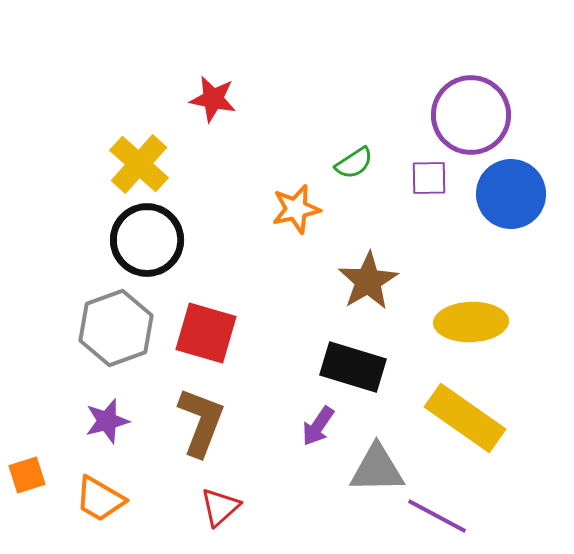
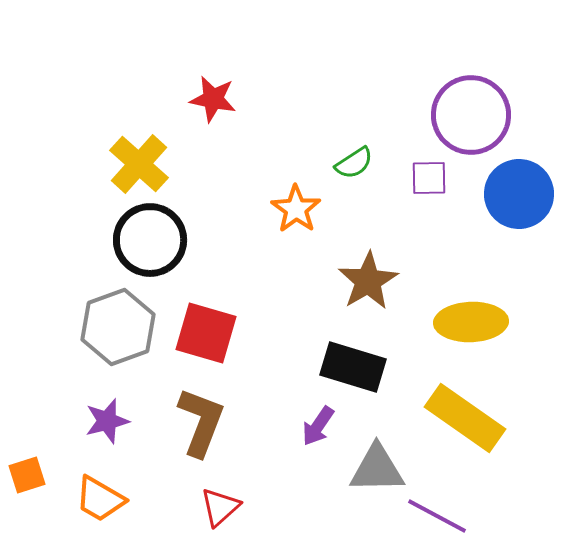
blue circle: moved 8 px right
orange star: rotated 24 degrees counterclockwise
black circle: moved 3 px right
gray hexagon: moved 2 px right, 1 px up
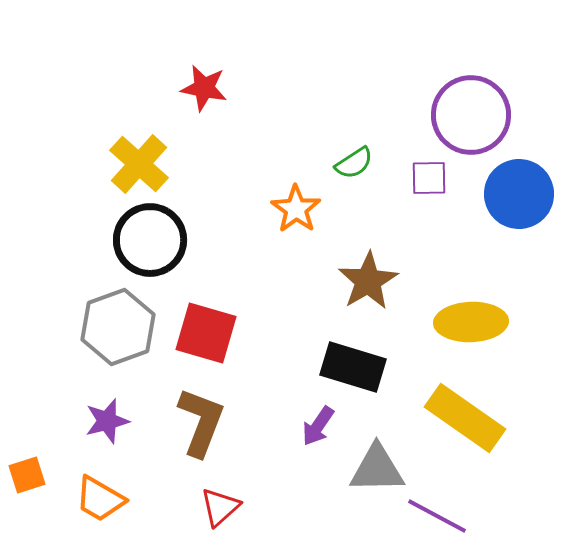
red star: moved 9 px left, 11 px up
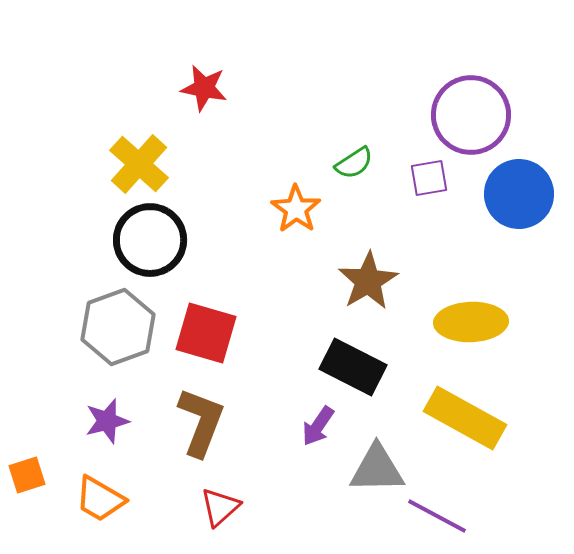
purple square: rotated 9 degrees counterclockwise
black rectangle: rotated 10 degrees clockwise
yellow rectangle: rotated 6 degrees counterclockwise
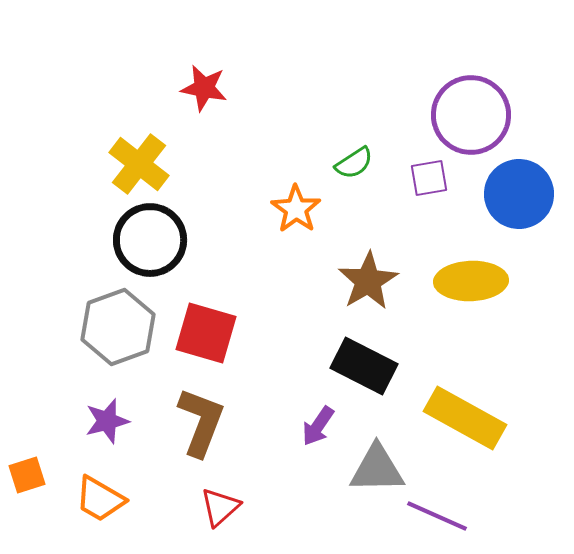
yellow cross: rotated 4 degrees counterclockwise
yellow ellipse: moved 41 px up
black rectangle: moved 11 px right, 1 px up
purple line: rotated 4 degrees counterclockwise
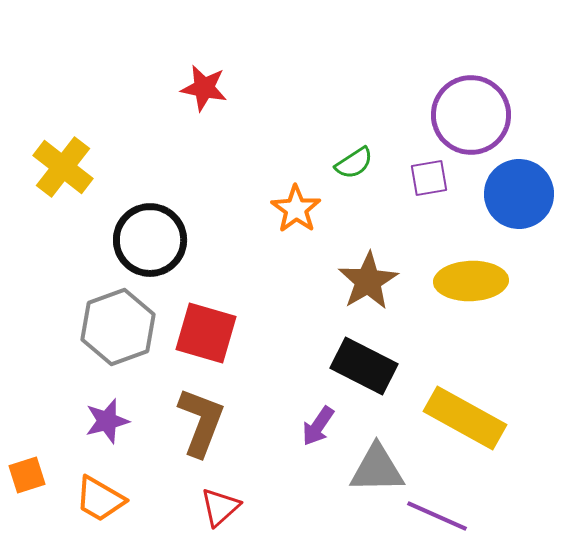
yellow cross: moved 76 px left, 3 px down
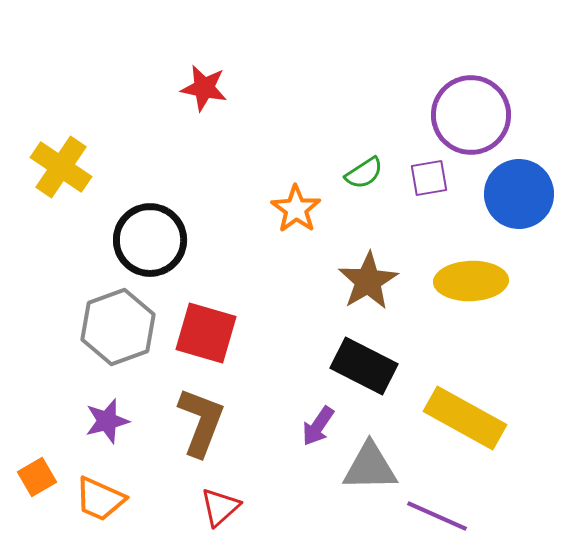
green semicircle: moved 10 px right, 10 px down
yellow cross: moved 2 px left; rotated 4 degrees counterclockwise
gray triangle: moved 7 px left, 2 px up
orange square: moved 10 px right, 2 px down; rotated 12 degrees counterclockwise
orange trapezoid: rotated 6 degrees counterclockwise
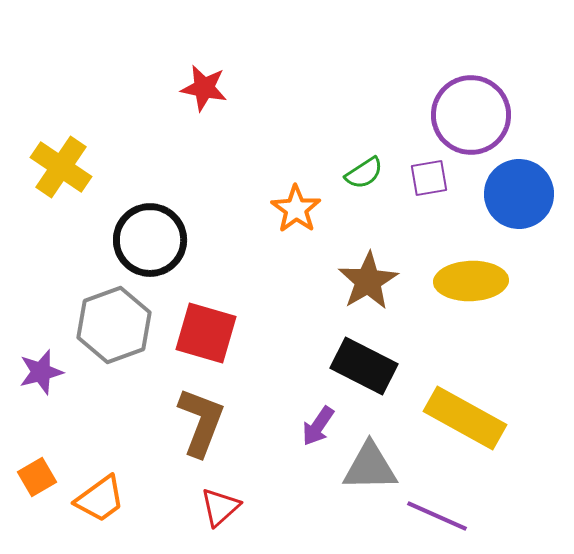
gray hexagon: moved 4 px left, 2 px up
purple star: moved 66 px left, 49 px up
orange trapezoid: rotated 60 degrees counterclockwise
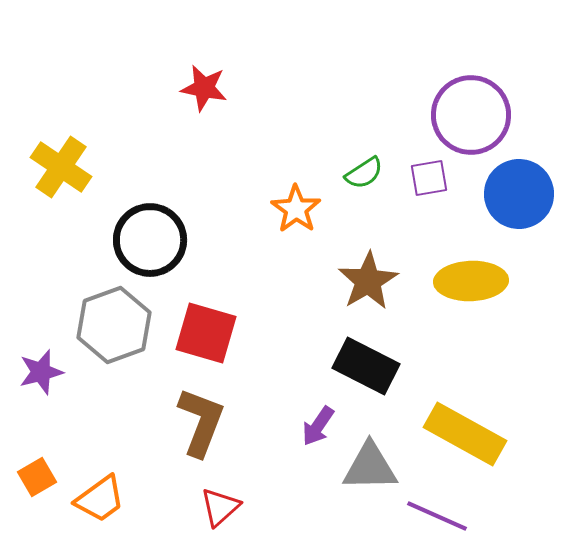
black rectangle: moved 2 px right
yellow rectangle: moved 16 px down
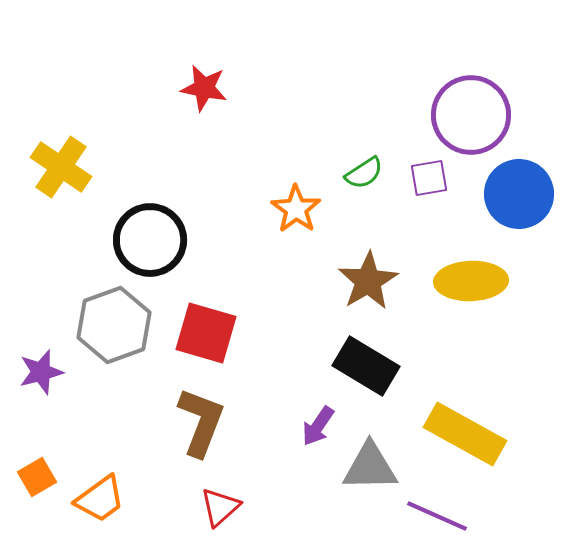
black rectangle: rotated 4 degrees clockwise
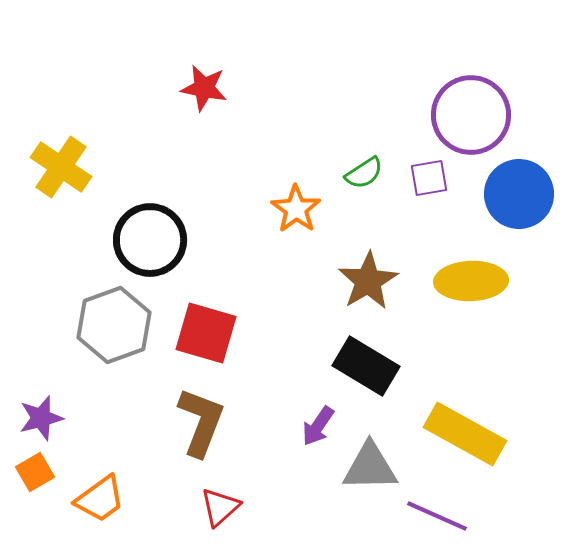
purple star: moved 46 px down
orange square: moved 2 px left, 5 px up
